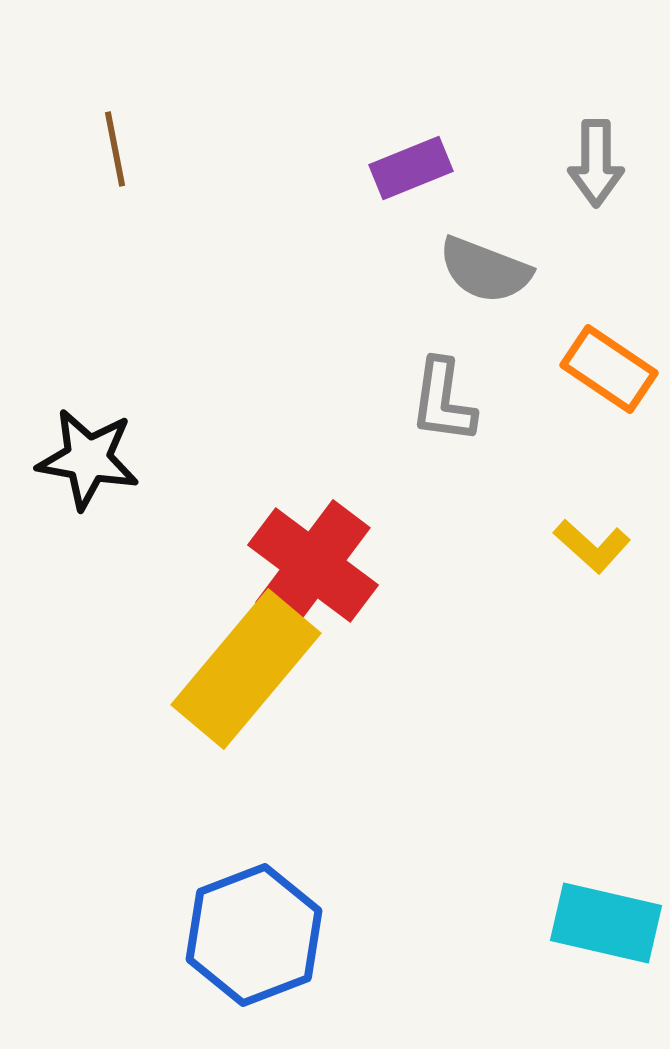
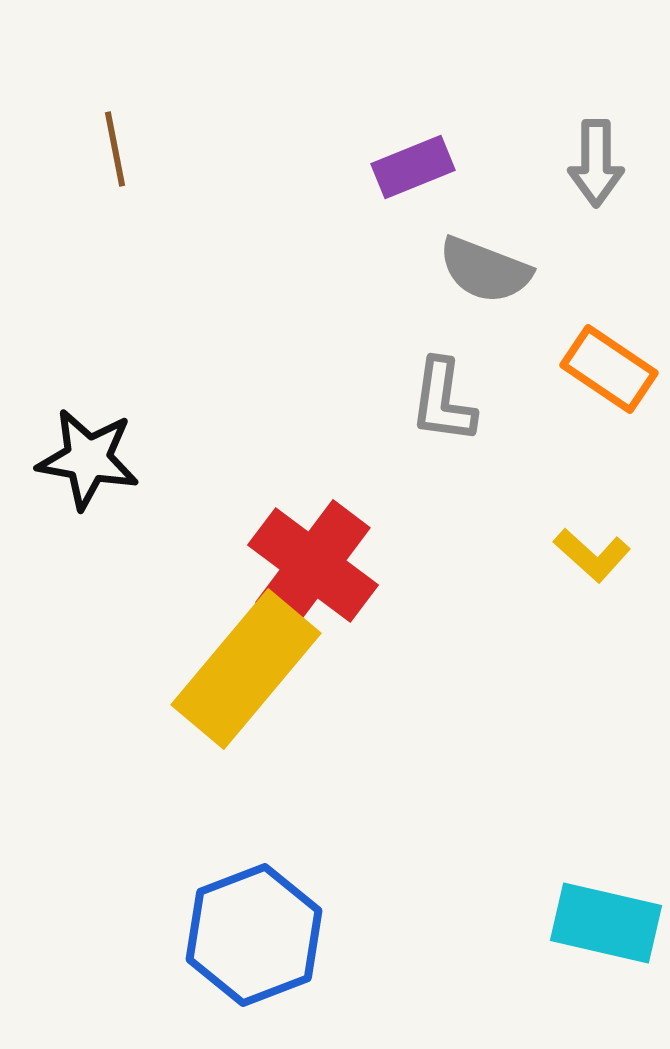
purple rectangle: moved 2 px right, 1 px up
yellow L-shape: moved 9 px down
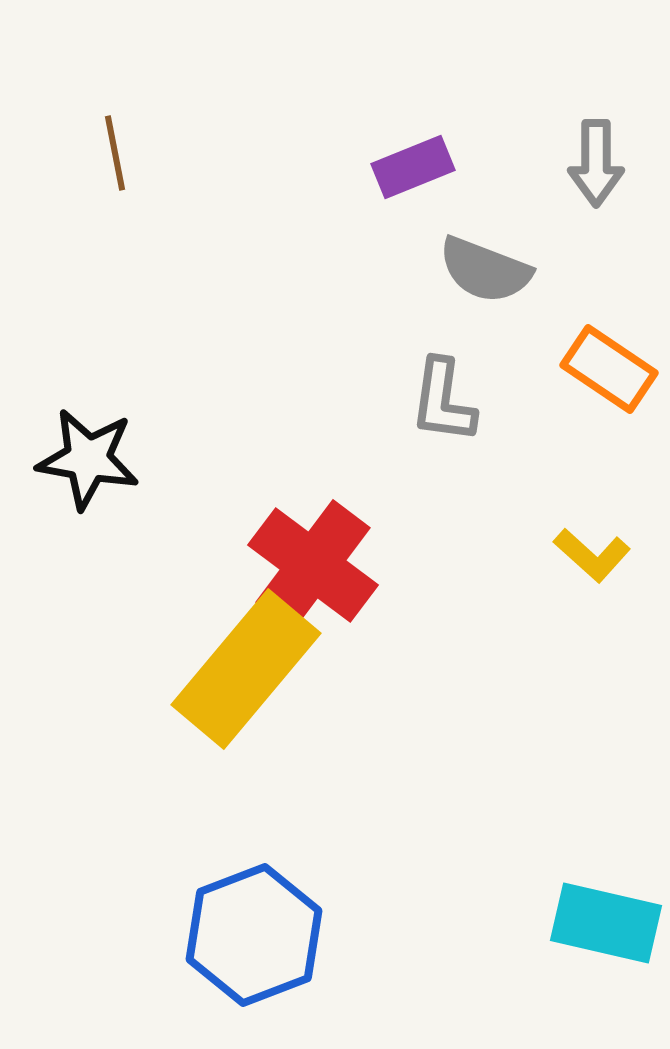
brown line: moved 4 px down
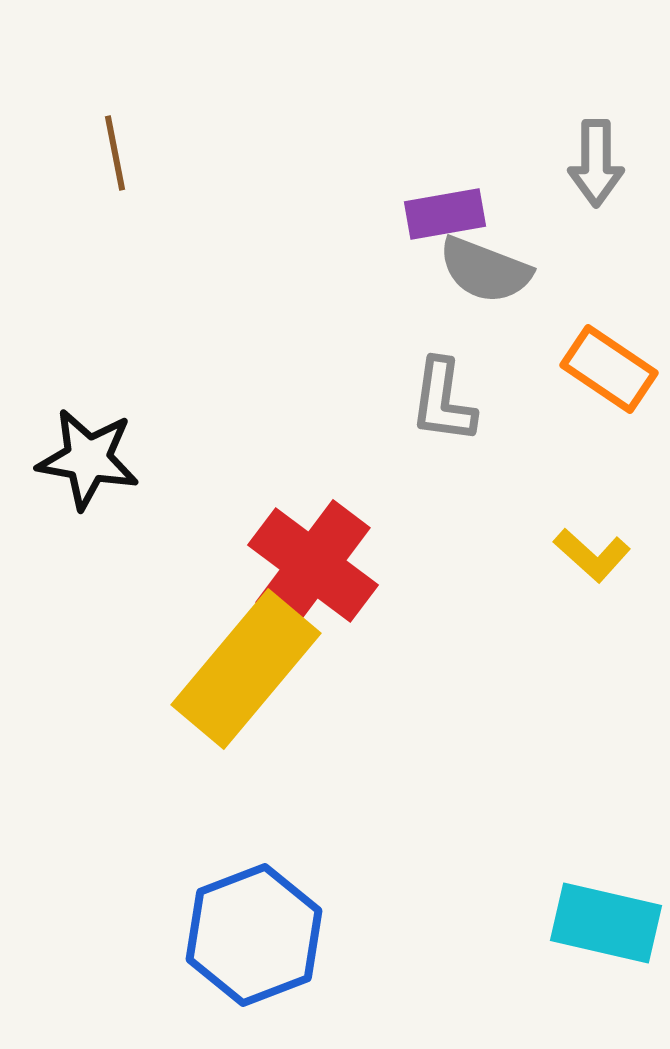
purple rectangle: moved 32 px right, 47 px down; rotated 12 degrees clockwise
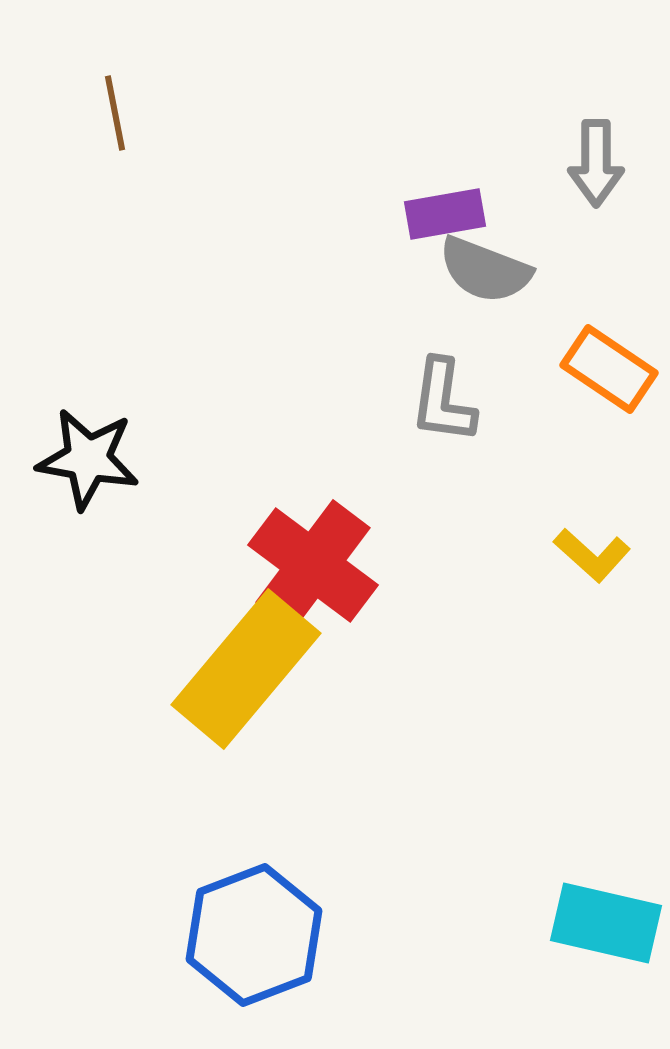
brown line: moved 40 px up
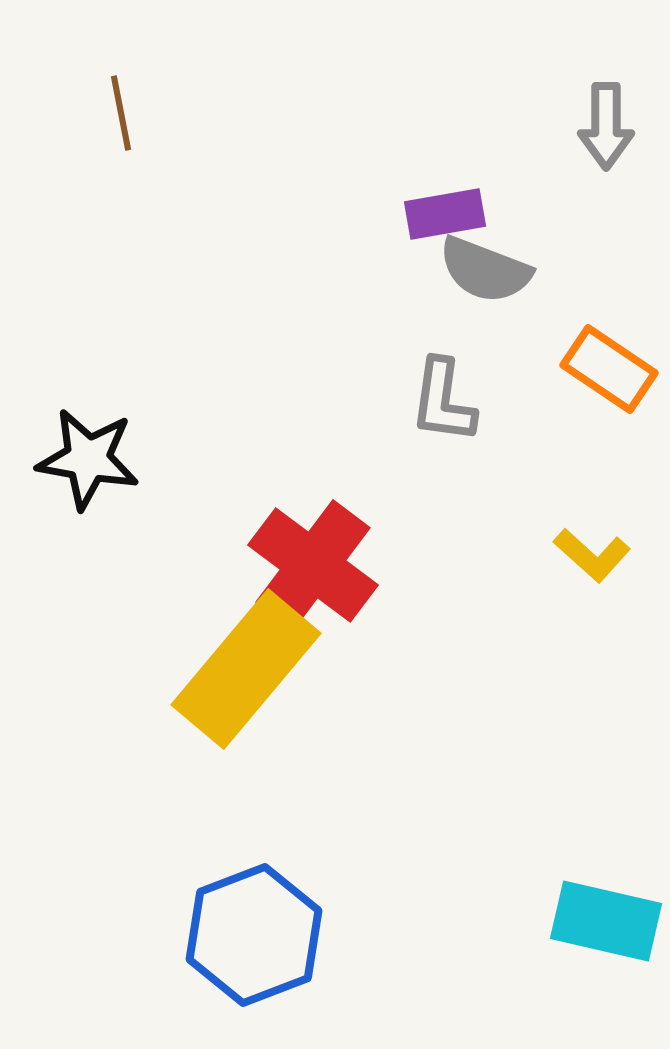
brown line: moved 6 px right
gray arrow: moved 10 px right, 37 px up
cyan rectangle: moved 2 px up
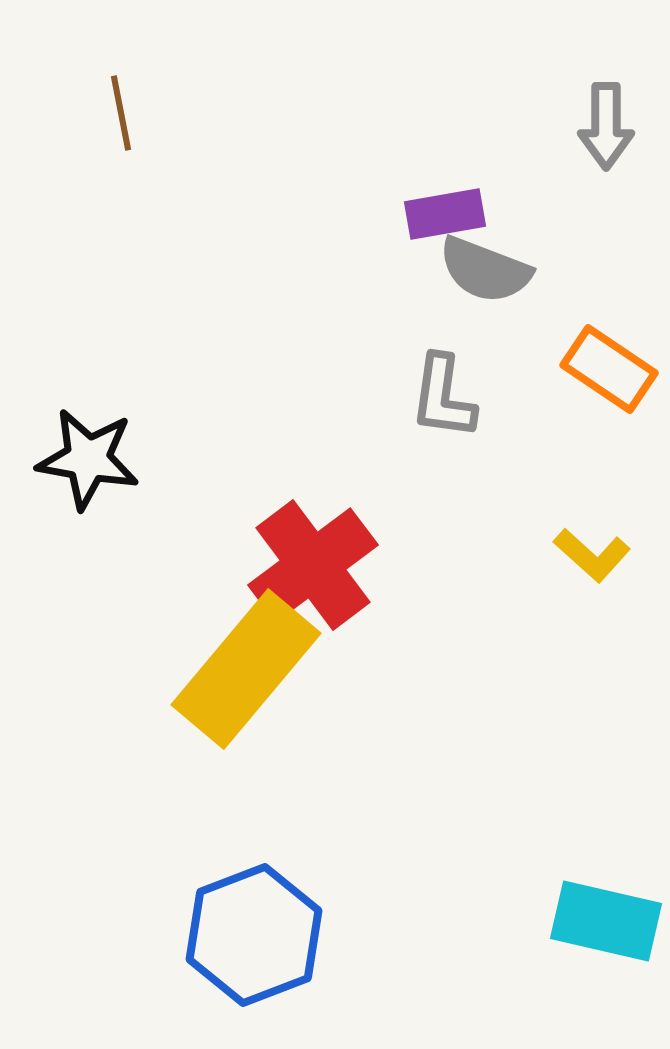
gray L-shape: moved 4 px up
red cross: rotated 16 degrees clockwise
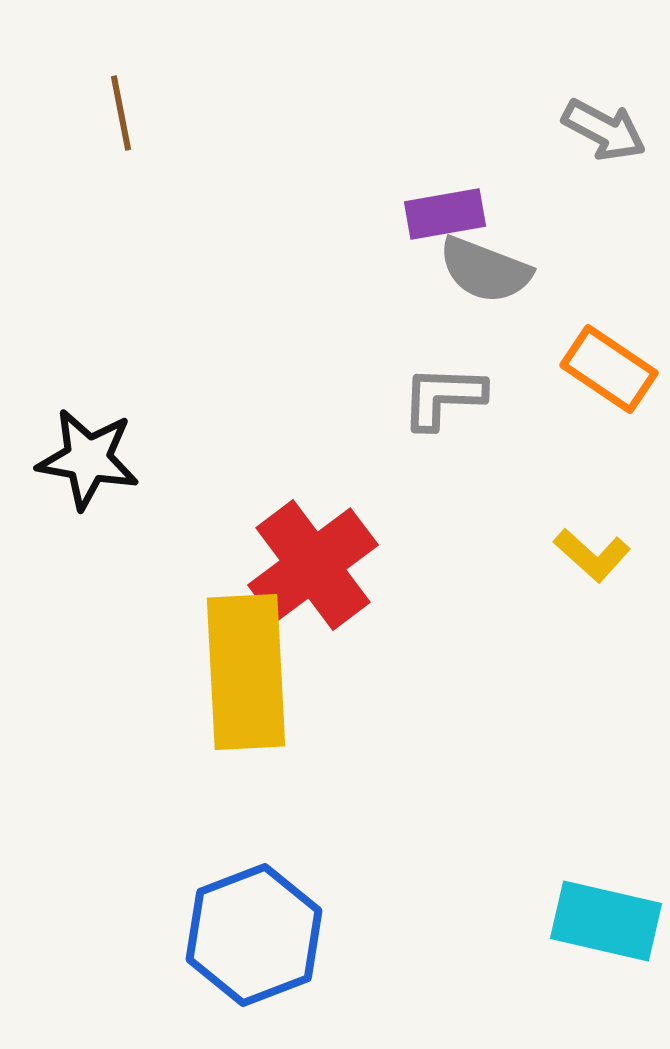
gray arrow: moved 2 px left, 4 px down; rotated 62 degrees counterclockwise
gray L-shape: rotated 84 degrees clockwise
yellow rectangle: moved 3 px down; rotated 43 degrees counterclockwise
